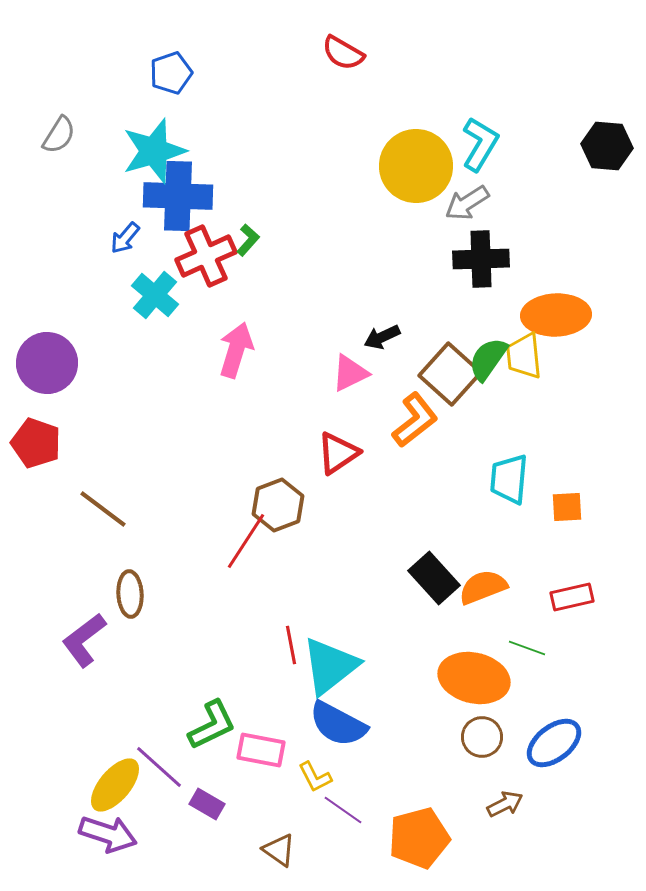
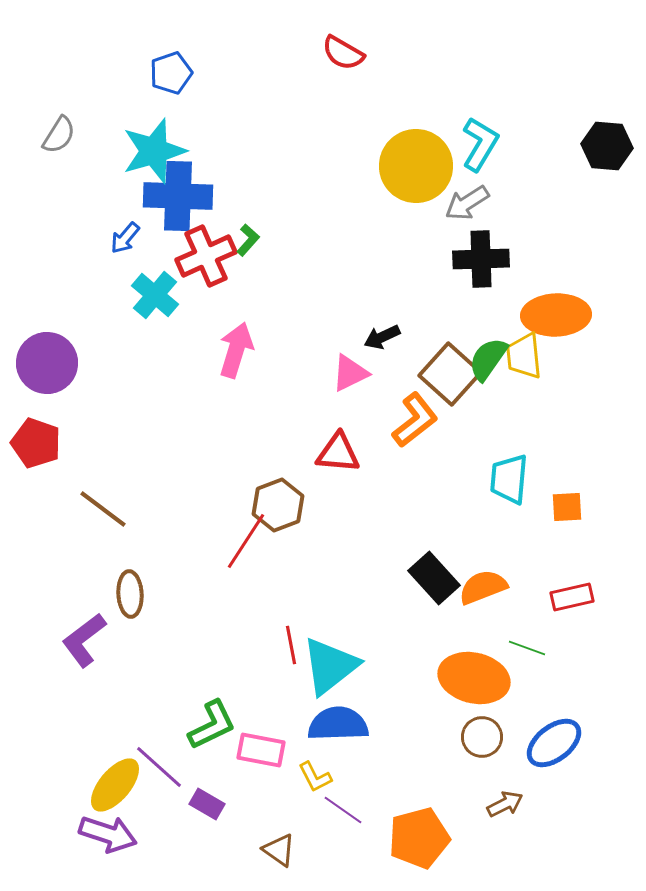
red triangle at (338, 453): rotated 39 degrees clockwise
blue semicircle at (338, 724): rotated 150 degrees clockwise
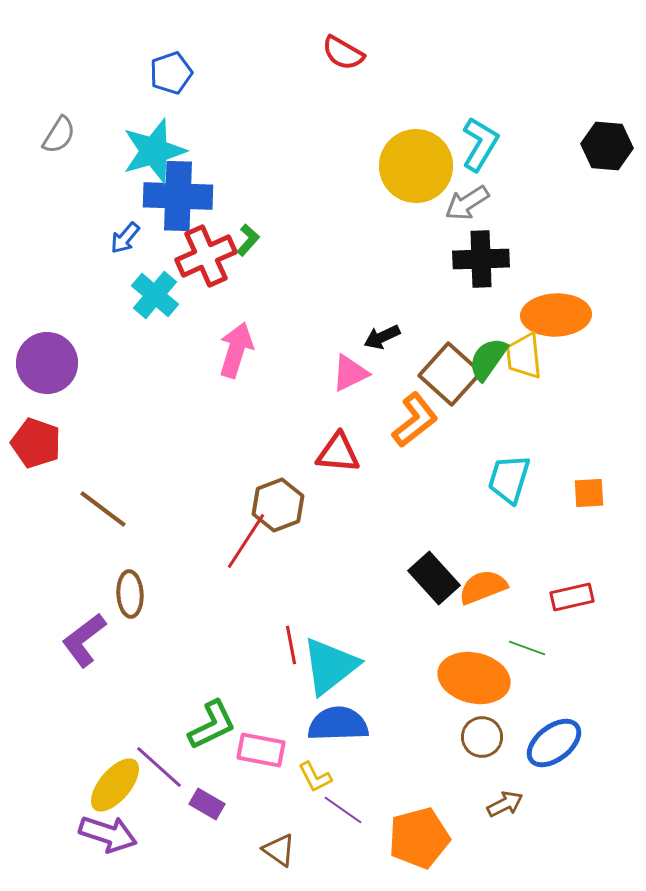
cyan trapezoid at (509, 479): rotated 12 degrees clockwise
orange square at (567, 507): moved 22 px right, 14 px up
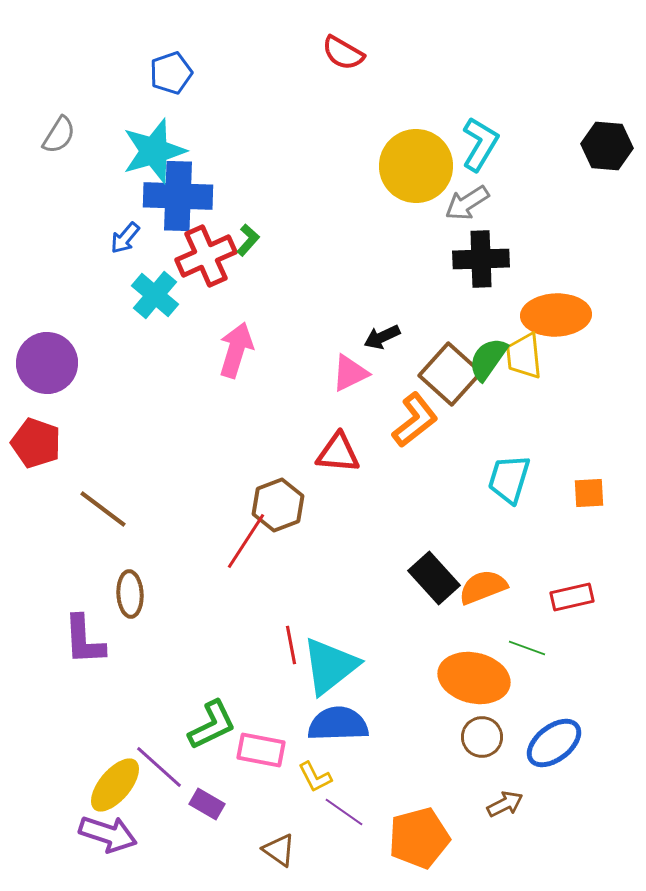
purple L-shape at (84, 640): rotated 56 degrees counterclockwise
purple line at (343, 810): moved 1 px right, 2 px down
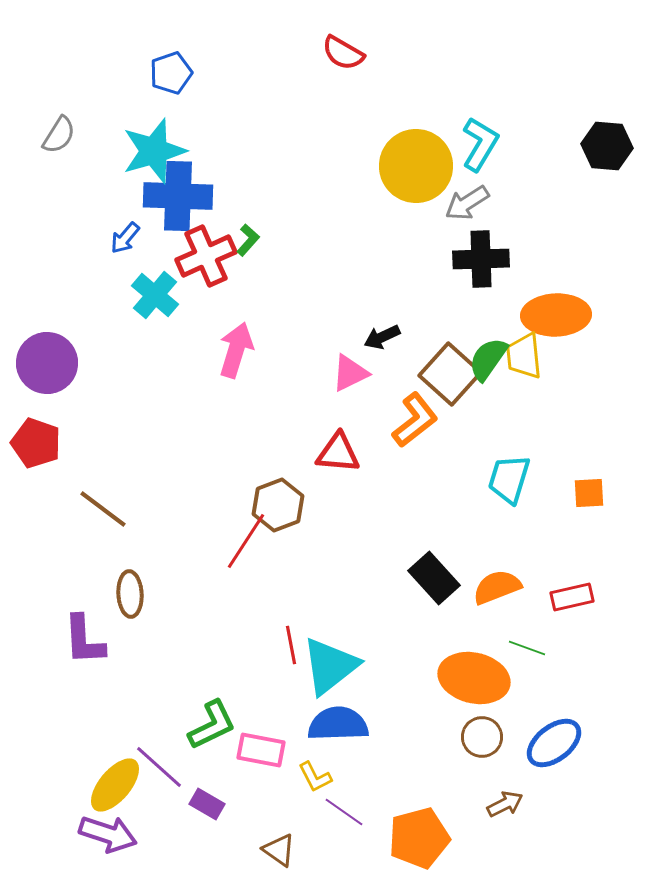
orange semicircle at (483, 587): moved 14 px right
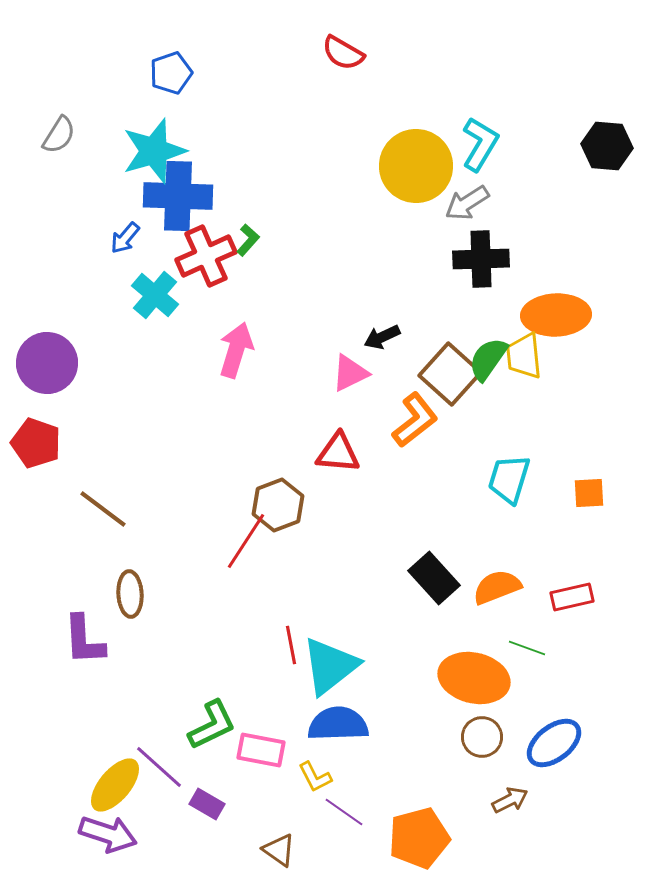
brown arrow at (505, 804): moved 5 px right, 4 px up
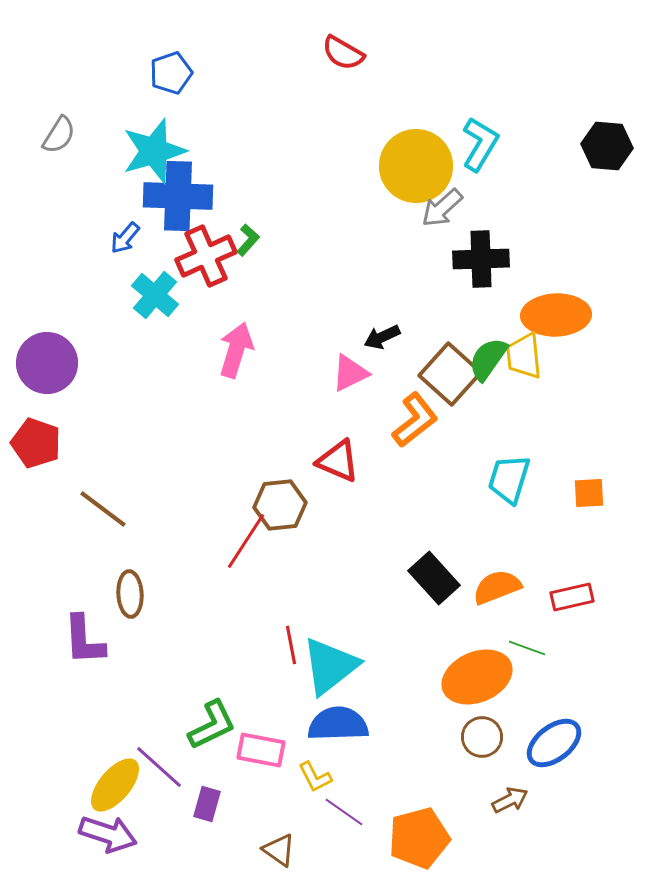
gray arrow at (467, 203): moved 25 px left, 5 px down; rotated 9 degrees counterclockwise
red triangle at (338, 453): moved 8 px down; rotated 18 degrees clockwise
brown hexagon at (278, 505): moved 2 px right; rotated 15 degrees clockwise
orange ellipse at (474, 678): moved 3 px right, 1 px up; rotated 36 degrees counterclockwise
purple rectangle at (207, 804): rotated 76 degrees clockwise
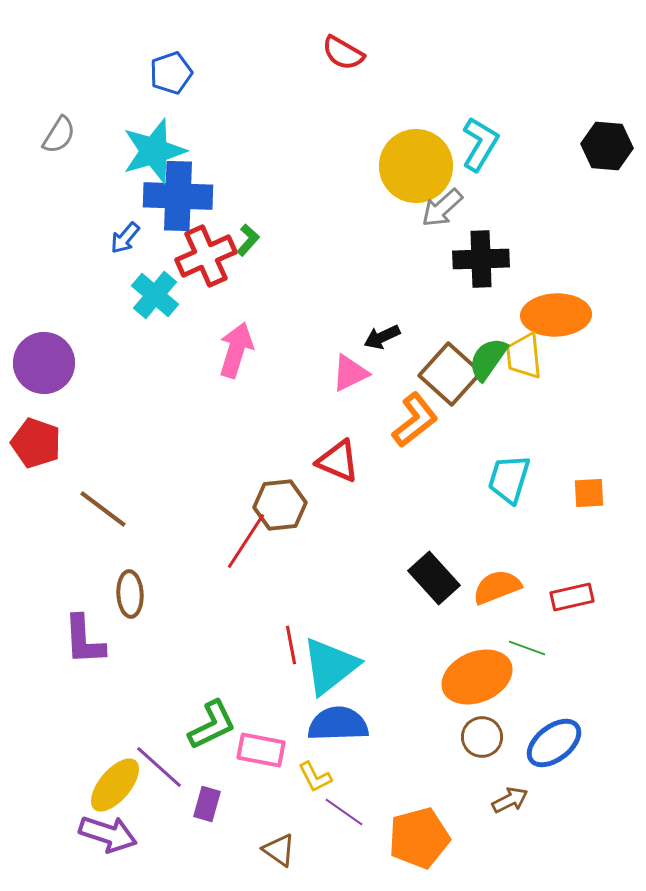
purple circle at (47, 363): moved 3 px left
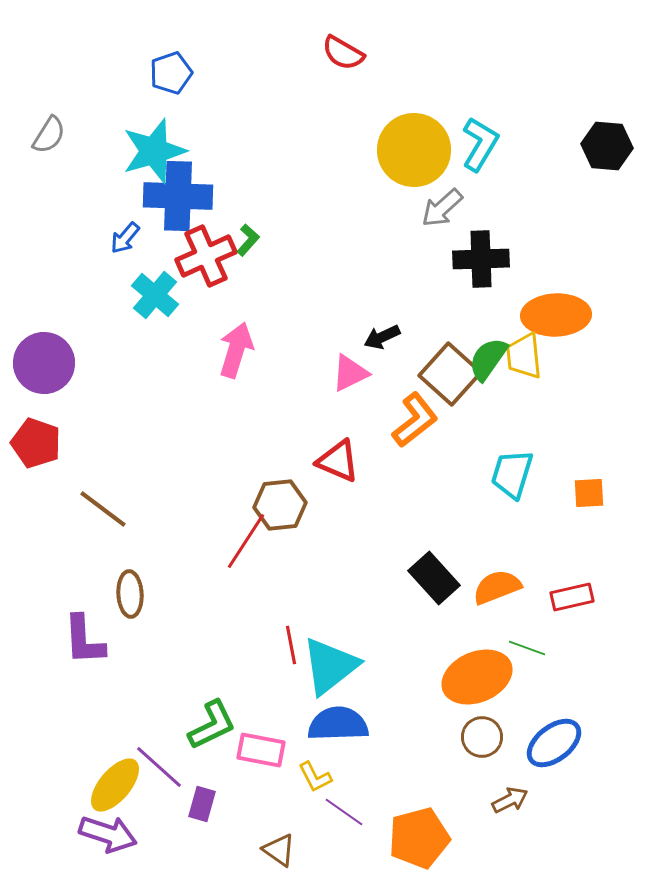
gray semicircle at (59, 135): moved 10 px left
yellow circle at (416, 166): moved 2 px left, 16 px up
cyan trapezoid at (509, 479): moved 3 px right, 5 px up
purple rectangle at (207, 804): moved 5 px left
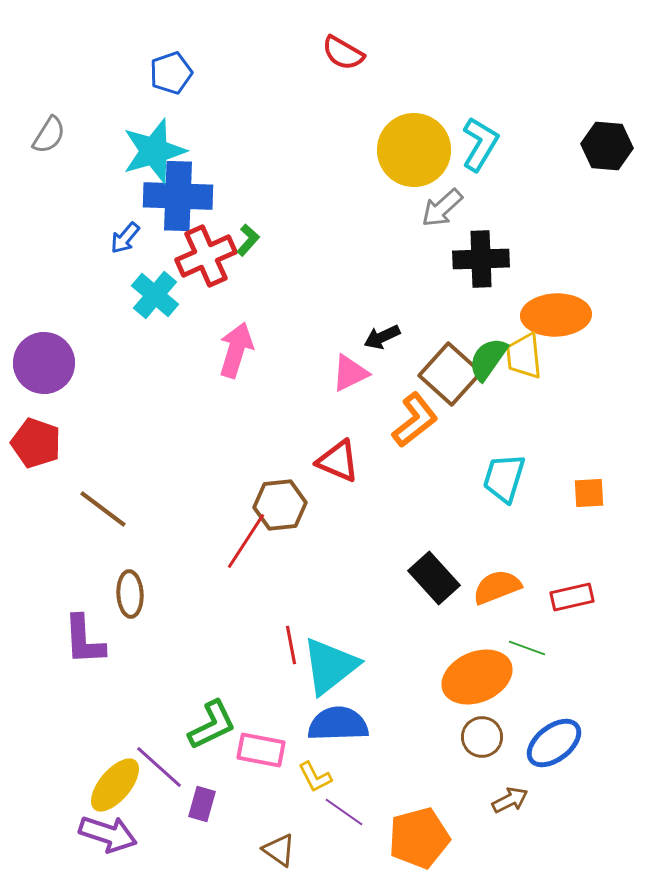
cyan trapezoid at (512, 474): moved 8 px left, 4 px down
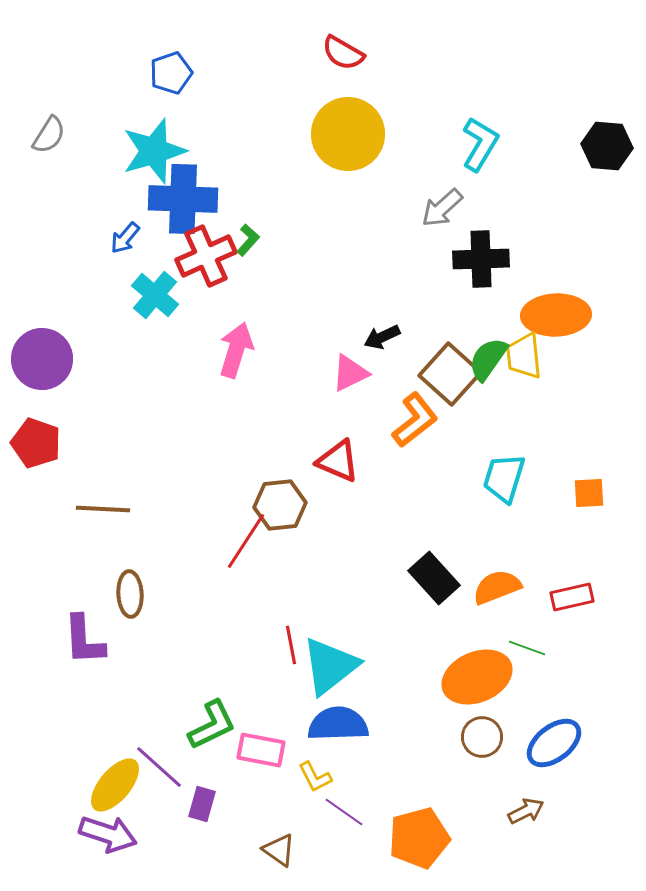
yellow circle at (414, 150): moved 66 px left, 16 px up
blue cross at (178, 196): moved 5 px right, 3 px down
purple circle at (44, 363): moved 2 px left, 4 px up
brown line at (103, 509): rotated 34 degrees counterclockwise
brown arrow at (510, 800): moved 16 px right, 11 px down
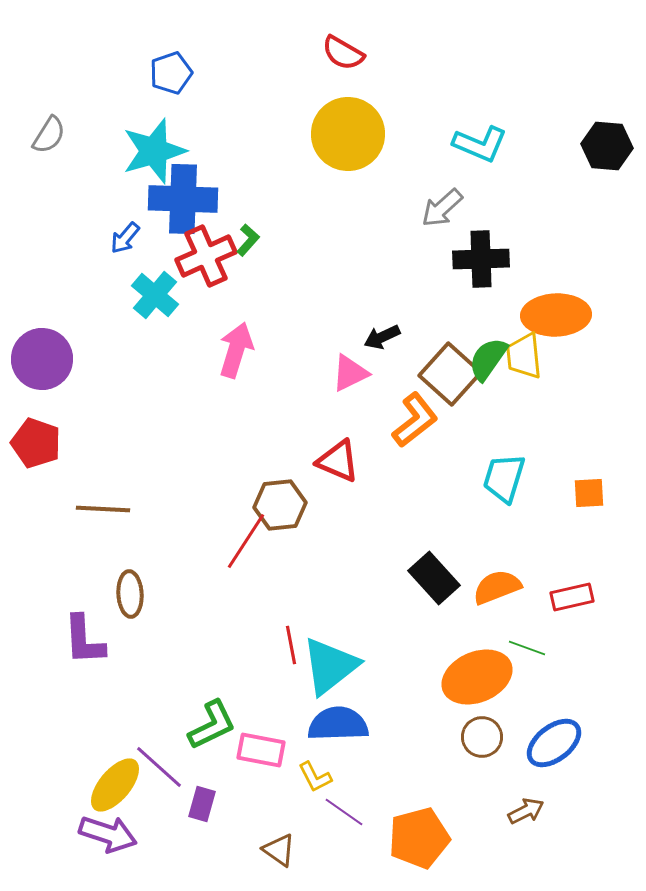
cyan L-shape at (480, 144): rotated 82 degrees clockwise
